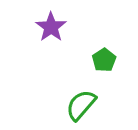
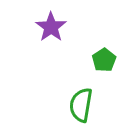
green semicircle: rotated 32 degrees counterclockwise
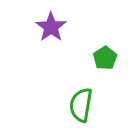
green pentagon: moved 1 px right, 2 px up
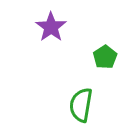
green pentagon: moved 1 px up
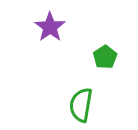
purple star: moved 1 px left
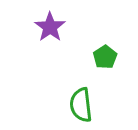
green semicircle: rotated 16 degrees counterclockwise
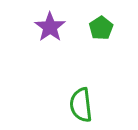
green pentagon: moved 4 px left, 29 px up
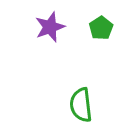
purple star: rotated 16 degrees clockwise
